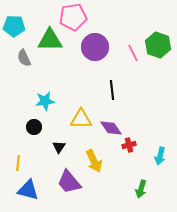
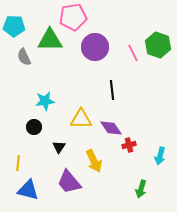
gray semicircle: moved 1 px up
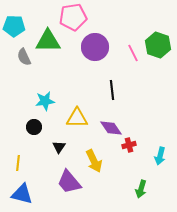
green triangle: moved 2 px left, 1 px down
yellow triangle: moved 4 px left, 1 px up
blue triangle: moved 6 px left, 4 px down
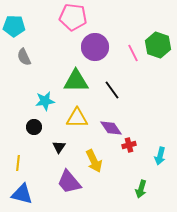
pink pentagon: rotated 16 degrees clockwise
green triangle: moved 28 px right, 40 px down
black line: rotated 30 degrees counterclockwise
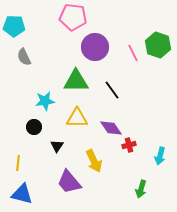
black triangle: moved 2 px left, 1 px up
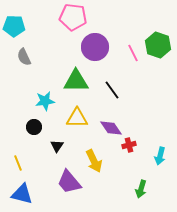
yellow line: rotated 28 degrees counterclockwise
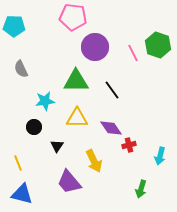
gray semicircle: moved 3 px left, 12 px down
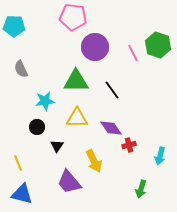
black circle: moved 3 px right
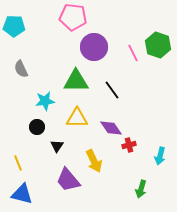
purple circle: moved 1 px left
purple trapezoid: moved 1 px left, 2 px up
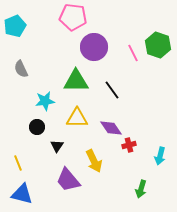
cyan pentagon: moved 1 px right; rotated 25 degrees counterclockwise
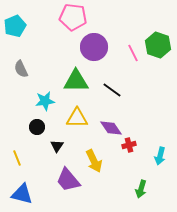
black line: rotated 18 degrees counterclockwise
yellow line: moved 1 px left, 5 px up
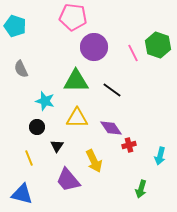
cyan pentagon: rotated 30 degrees counterclockwise
cyan star: rotated 24 degrees clockwise
yellow line: moved 12 px right
